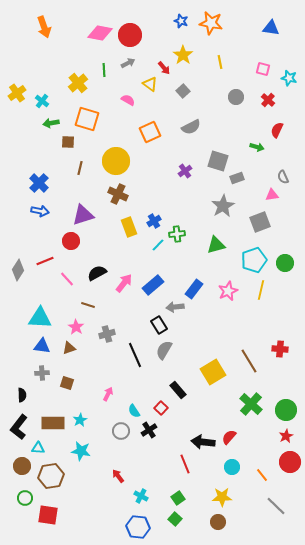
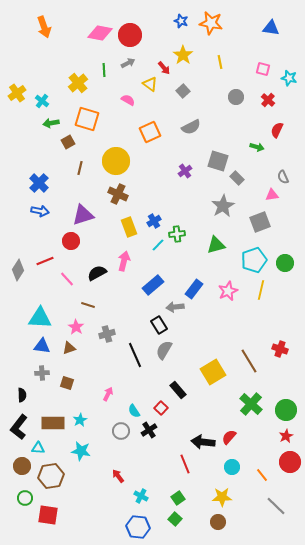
brown square at (68, 142): rotated 32 degrees counterclockwise
gray rectangle at (237, 178): rotated 64 degrees clockwise
pink arrow at (124, 283): moved 22 px up; rotated 24 degrees counterclockwise
red cross at (280, 349): rotated 14 degrees clockwise
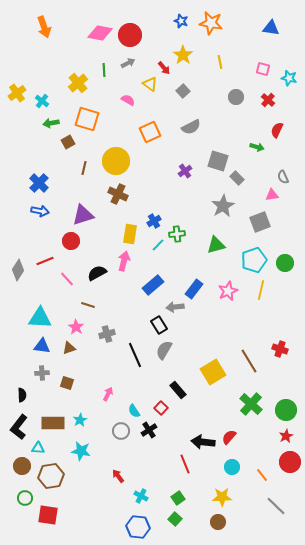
brown line at (80, 168): moved 4 px right
yellow rectangle at (129, 227): moved 1 px right, 7 px down; rotated 30 degrees clockwise
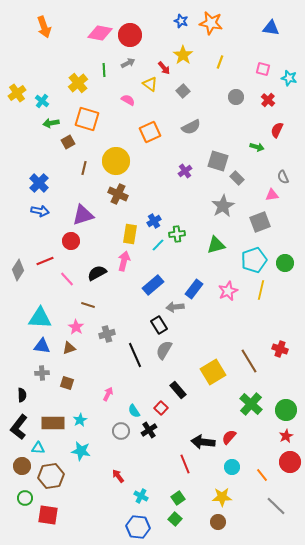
yellow line at (220, 62): rotated 32 degrees clockwise
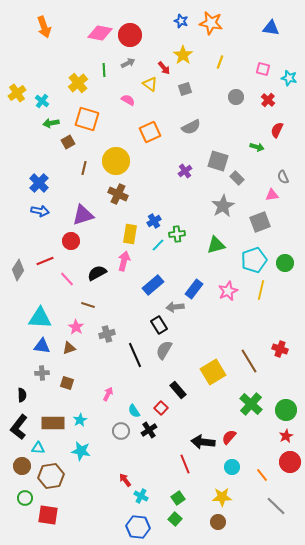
gray square at (183, 91): moved 2 px right, 2 px up; rotated 24 degrees clockwise
red arrow at (118, 476): moved 7 px right, 4 px down
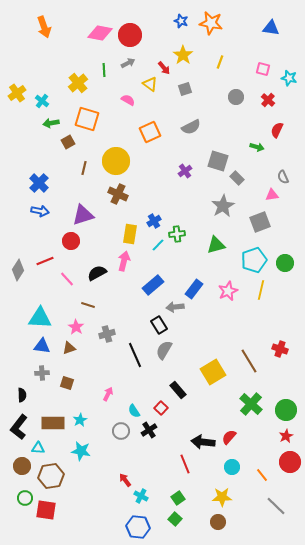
red square at (48, 515): moved 2 px left, 5 px up
